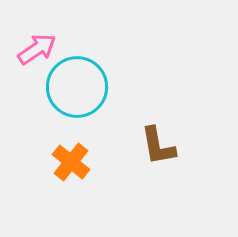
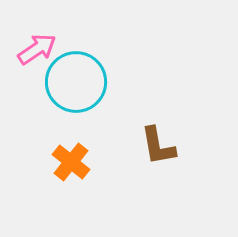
cyan circle: moved 1 px left, 5 px up
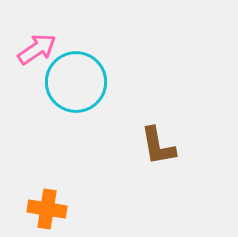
orange cross: moved 24 px left, 47 px down; rotated 30 degrees counterclockwise
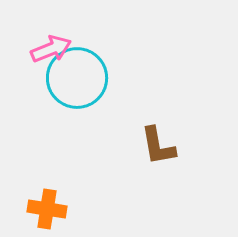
pink arrow: moved 14 px right; rotated 12 degrees clockwise
cyan circle: moved 1 px right, 4 px up
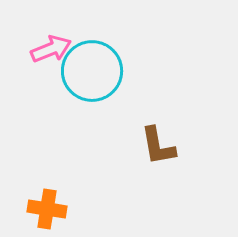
cyan circle: moved 15 px right, 7 px up
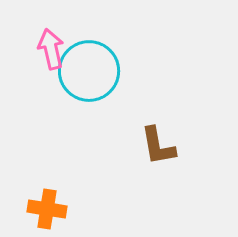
pink arrow: rotated 81 degrees counterclockwise
cyan circle: moved 3 px left
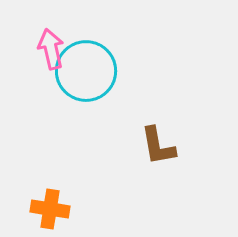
cyan circle: moved 3 px left
orange cross: moved 3 px right
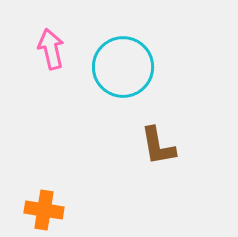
cyan circle: moved 37 px right, 4 px up
orange cross: moved 6 px left, 1 px down
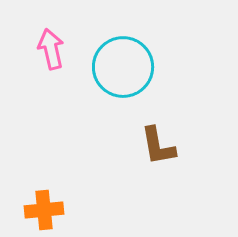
orange cross: rotated 15 degrees counterclockwise
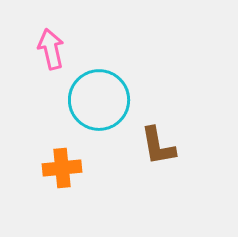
cyan circle: moved 24 px left, 33 px down
orange cross: moved 18 px right, 42 px up
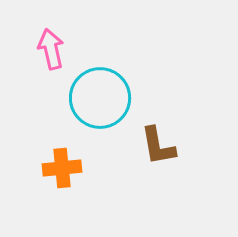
cyan circle: moved 1 px right, 2 px up
